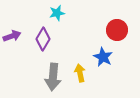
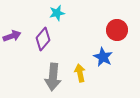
purple diamond: rotated 10 degrees clockwise
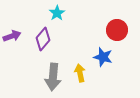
cyan star: rotated 21 degrees counterclockwise
blue star: rotated 12 degrees counterclockwise
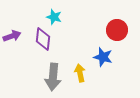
cyan star: moved 3 px left, 4 px down; rotated 21 degrees counterclockwise
purple diamond: rotated 35 degrees counterclockwise
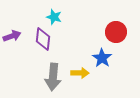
red circle: moved 1 px left, 2 px down
blue star: moved 1 px left, 1 px down; rotated 18 degrees clockwise
yellow arrow: rotated 102 degrees clockwise
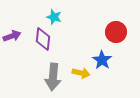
blue star: moved 2 px down
yellow arrow: moved 1 px right; rotated 12 degrees clockwise
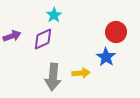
cyan star: moved 2 px up; rotated 21 degrees clockwise
purple diamond: rotated 60 degrees clockwise
blue star: moved 4 px right, 3 px up
yellow arrow: rotated 18 degrees counterclockwise
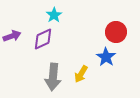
yellow arrow: moved 1 px down; rotated 126 degrees clockwise
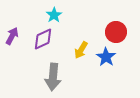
purple arrow: rotated 42 degrees counterclockwise
yellow arrow: moved 24 px up
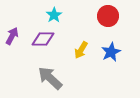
red circle: moved 8 px left, 16 px up
purple diamond: rotated 25 degrees clockwise
blue star: moved 5 px right, 5 px up; rotated 12 degrees clockwise
gray arrow: moved 3 px left, 1 px down; rotated 128 degrees clockwise
